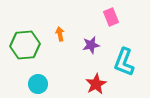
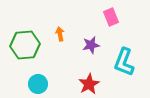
red star: moved 7 px left
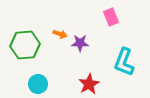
orange arrow: rotated 120 degrees clockwise
purple star: moved 11 px left, 2 px up; rotated 12 degrees clockwise
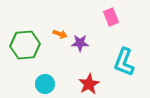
cyan circle: moved 7 px right
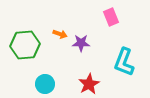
purple star: moved 1 px right
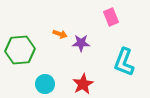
green hexagon: moved 5 px left, 5 px down
red star: moved 6 px left
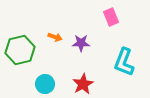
orange arrow: moved 5 px left, 3 px down
green hexagon: rotated 8 degrees counterclockwise
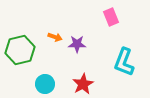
purple star: moved 4 px left, 1 px down
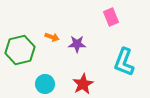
orange arrow: moved 3 px left
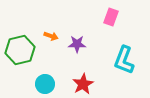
pink rectangle: rotated 42 degrees clockwise
orange arrow: moved 1 px left, 1 px up
cyan L-shape: moved 2 px up
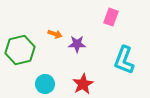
orange arrow: moved 4 px right, 2 px up
